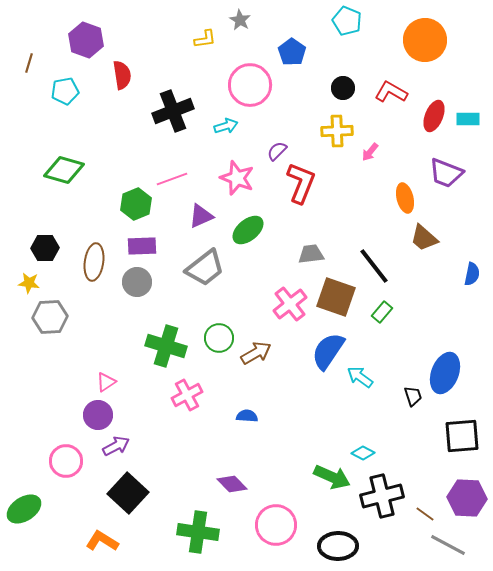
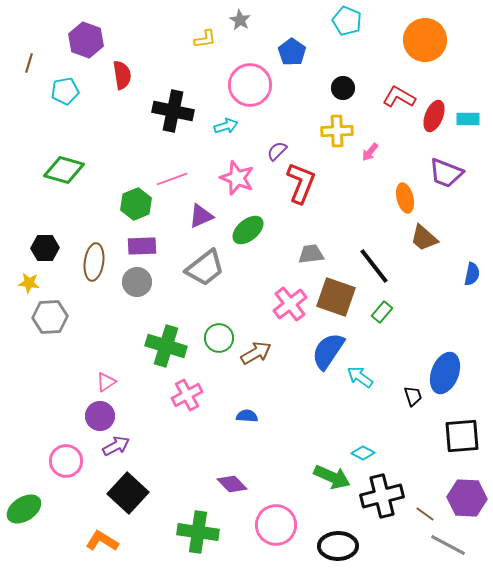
red L-shape at (391, 92): moved 8 px right, 5 px down
black cross at (173, 111): rotated 33 degrees clockwise
purple circle at (98, 415): moved 2 px right, 1 px down
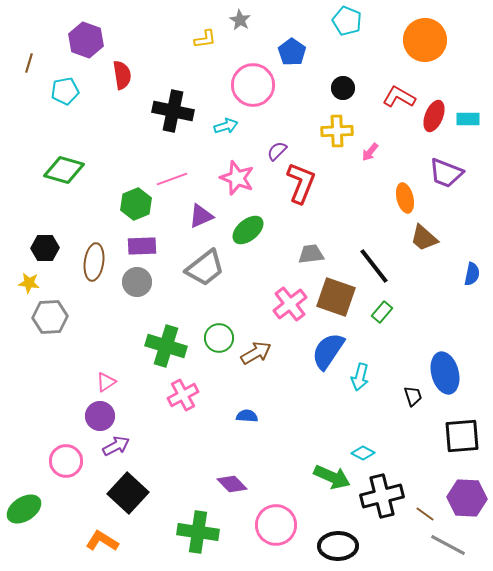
pink circle at (250, 85): moved 3 px right
blue ellipse at (445, 373): rotated 36 degrees counterclockwise
cyan arrow at (360, 377): rotated 112 degrees counterclockwise
pink cross at (187, 395): moved 4 px left
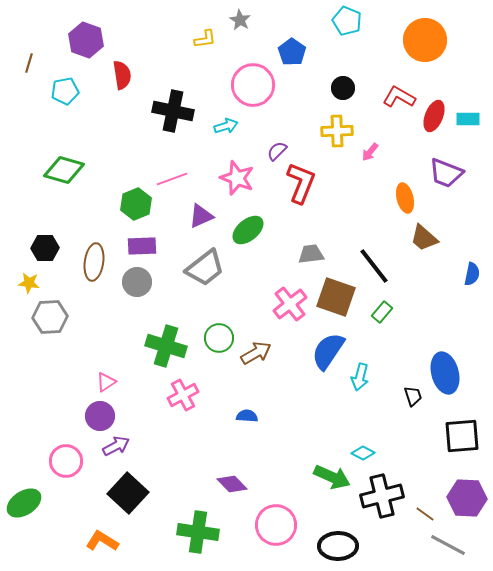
green ellipse at (24, 509): moved 6 px up
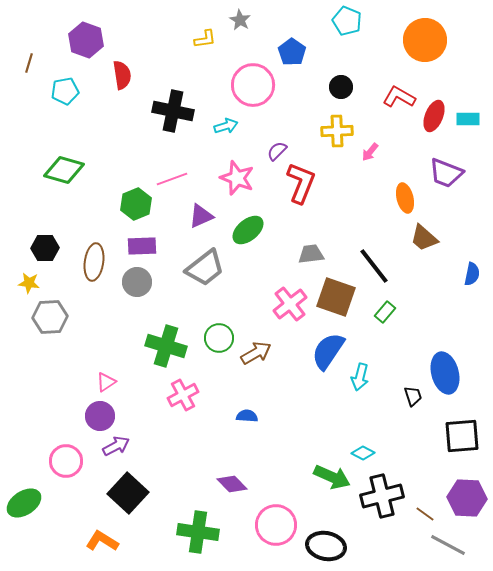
black circle at (343, 88): moved 2 px left, 1 px up
green rectangle at (382, 312): moved 3 px right
black ellipse at (338, 546): moved 12 px left; rotated 12 degrees clockwise
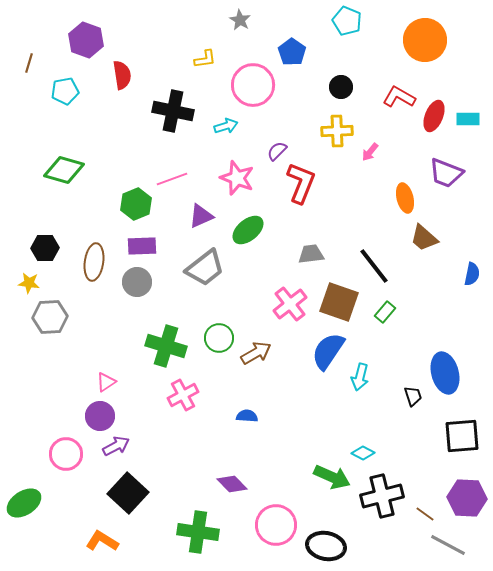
yellow L-shape at (205, 39): moved 20 px down
brown square at (336, 297): moved 3 px right, 5 px down
pink circle at (66, 461): moved 7 px up
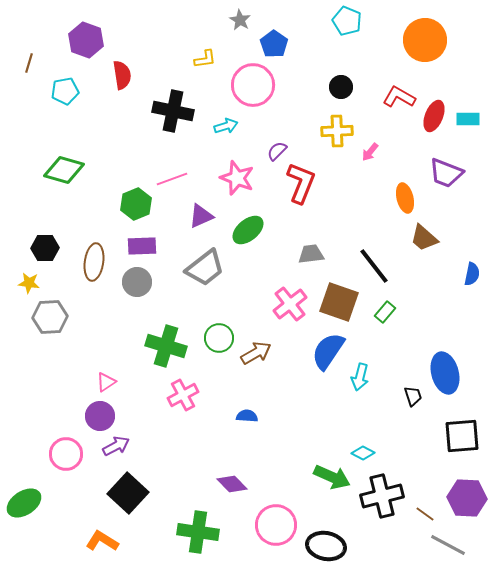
blue pentagon at (292, 52): moved 18 px left, 8 px up
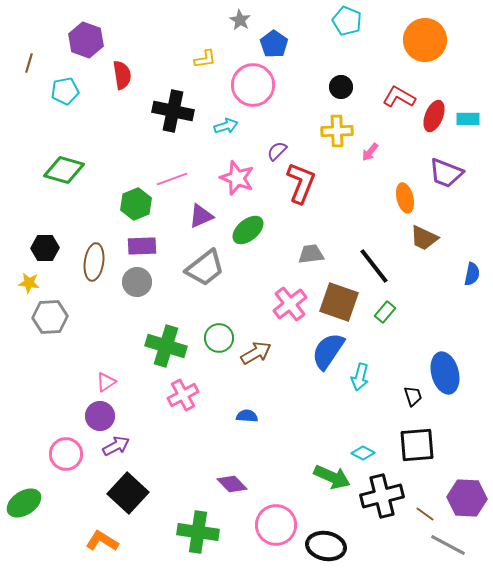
brown trapezoid at (424, 238): rotated 16 degrees counterclockwise
black square at (462, 436): moved 45 px left, 9 px down
